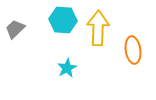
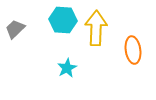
yellow arrow: moved 2 px left
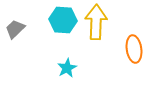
yellow arrow: moved 6 px up
orange ellipse: moved 1 px right, 1 px up
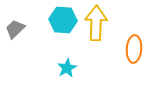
yellow arrow: moved 1 px down
orange ellipse: rotated 12 degrees clockwise
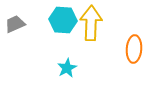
yellow arrow: moved 5 px left
gray trapezoid: moved 5 px up; rotated 20 degrees clockwise
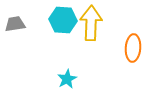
gray trapezoid: rotated 15 degrees clockwise
orange ellipse: moved 1 px left, 1 px up
cyan star: moved 11 px down
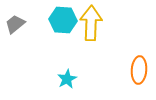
gray trapezoid: rotated 30 degrees counterclockwise
orange ellipse: moved 6 px right, 22 px down
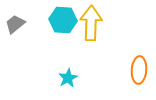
cyan star: moved 1 px right, 1 px up
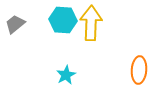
cyan star: moved 2 px left, 3 px up
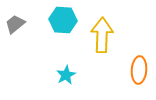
yellow arrow: moved 11 px right, 12 px down
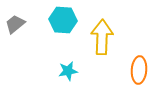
yellow arrow: moved 2 px down
cyan star: moved 2 px right, 4 px up; rotated 18 degrees clockwise
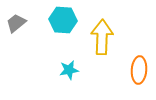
gray trapezoid: moved 1 px right, 1 px up
cyan star: moved 1 px right, 1 px up
